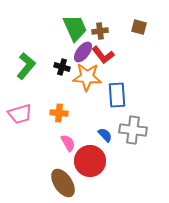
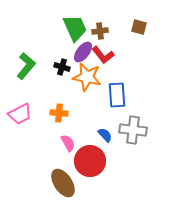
orange star: rotated 8 degrees clockwise
pink trapezoid: rotated 10 degrees counterclockwise
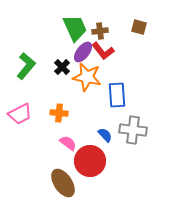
red L-shape: moved 4 px up
black cross: rotated 28 degrees clockwise
pink semicircle: rotated 24 degrees counterclockwise
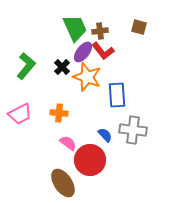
orange star: rotated 8 degrees clockwise
red circle: moved 1 px up
